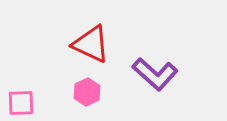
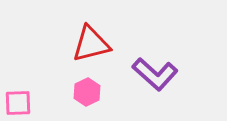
red triangle: rotated 39 degrees counterclockwise
pink square: moved 3 px left
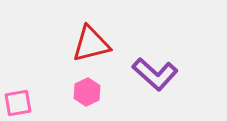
pink square: rotated 8 degrees counterclockwise
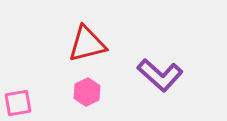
red triangle: moved 4 px left
purple L-shape: moved 5 px right, 1 px down
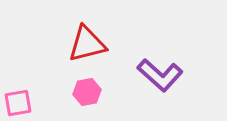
pink hexagon: rotated 16 degrees clockwise
